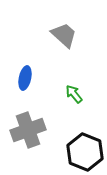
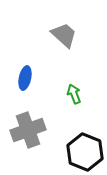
green arrow: rotated 18 degrees clockwise
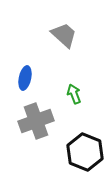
gray cross: moved 8 px right, 9 px up
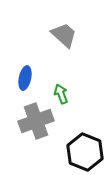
green arrow: moved 13 px left
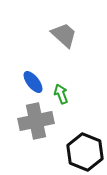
blue ellipse: moved 8 px right, 4 px down; rotated 50 degrees counterclockwise
gray cross: rotated 8 degrees clockwise
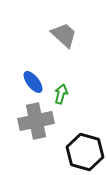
green arrow: rotated 36 degrees clockwise
black hexagon: rotated 6 degrees counterclockwise
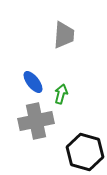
gray trapezoid: rotated 52 degrees clockwise
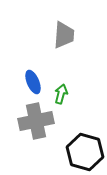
blue ellipse: rotated 15 degrees clockwise
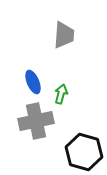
black hexagon: moved 1 px left
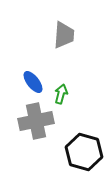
blue ellipse: rotated 15 degrees counterclockwise
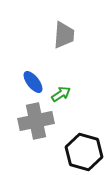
green arrow: rotated 42 degrees clockwise
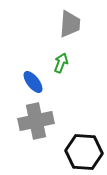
gray trapezoid: moved 6 px right, 11 px up
green arrow: moved 31 px up; rotated 36 degrees counterclockwise
black hexagon: rotated 12 degrees counterclockwise
